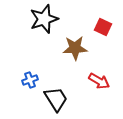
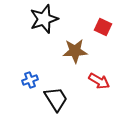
brown star: moved 3 px down
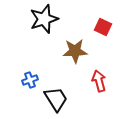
red arrow: rotated 135 degrees counterclockwise
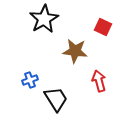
black star: rotated 12 degrees counterclockwise
brown star: rotated 10 degrees clockwise
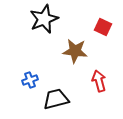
black star: rotated 8 degrees clockwise
black trapezoid: rotated 72 degrees counterclockwise
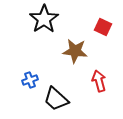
black star: rotated 12 degrees counterclockwise
black trapezoid: rotated 124 degrees counterclockwise
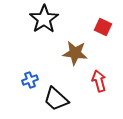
brown star: moved 2 px down
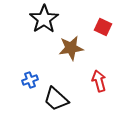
brown star: moved 4 px left, 5 px up; rotated 15 degrees counterclockwise
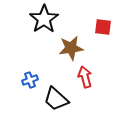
red square: rotated 18 degrees counterclockwise
red arrow: moved 14 px left, 4 px up
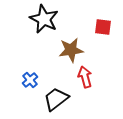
black star: rotated 12 degrees counterclockwise
brown star: moved 2 px down
blue cross: rotated 21 degrees counterclockwise
black trapezoid: rotated 100 degrees clockwise
